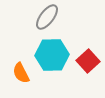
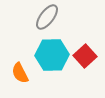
red square: moved 3 px left, 5 px up
orange semicircle: moved 1 px left
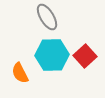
gray ellipse: rotated 68 degrees counterclockwise
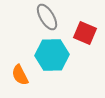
red square: moved 23 px up; rotated 25 degrees counterclockwise
orange semicircle: moved 2 px down
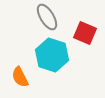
cyan hexagon: rotated 20 degrees clockwise
orange semicircle: moved 2 px down
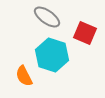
gray ellipse: rotated 24 degrees counterclockwise
orange semicircle: moved 4 px right, 1 px up
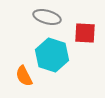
gray ellipse: rotated 20 degrees counterclockwise
red square: rotated 20 degrees counterclockwise
